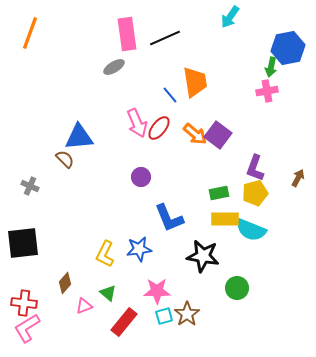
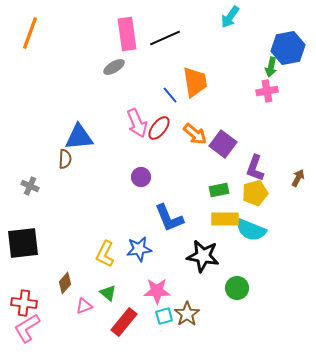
purple square: moved 5 px right, 9 px down
brown semicircle: rotated 48 degrees clockwise
green rectangle: moved 3 px up
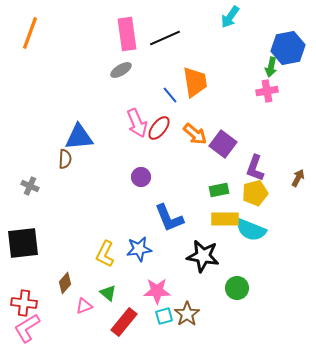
gray ellipse: moved 7 px right, 3 px down
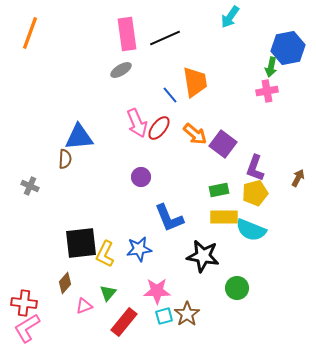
yellow rectangle: moved 1 px left, 2 px up
black square: moved 58 px right
green triangle: rotated 30 degrees clockwise
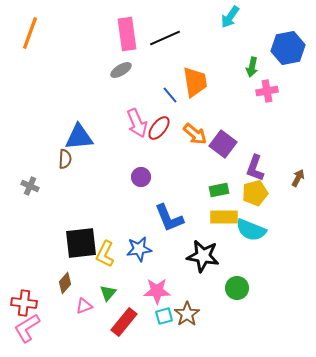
green arrow: moved 19 px left
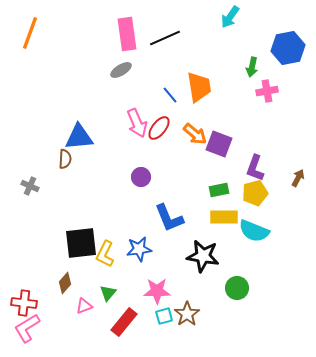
orange trapezoid: moved 4 px right, 5 px down
purple square: moved 4 px left; rotated 16 degrees counterclockwise
cyan semicircle: moved 3 px right, 1 px down
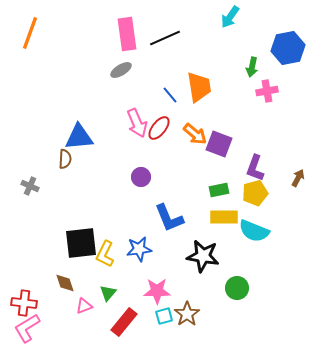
brown diamond: rotated 60 degrees counterclockwise
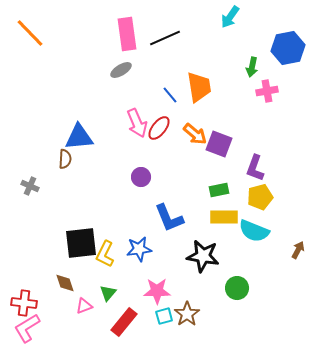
orange line: rotated 64 degrees counterclockwise
brown arrow: moved 72 px down
yellow pentagon: moved 5 px right, 4 px down
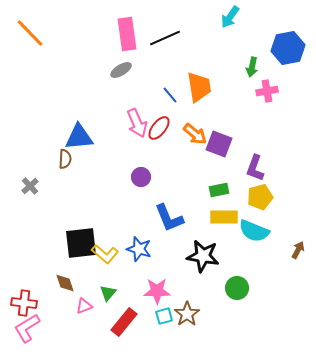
gray cross: rotated 24 degrees clockwise
blue star: rotated 25 degrees clockwise
yellow L-shape: rotated 76 degrees counterclockwise
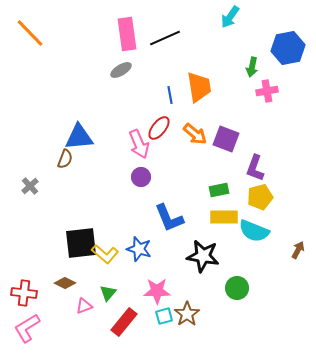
blue line: rotated 30 degrees clockwise
pink arrow: moved 2 px right, 21 px down
purple square: moved 7 px right, 5 px up
brown semicircle: rotated 18 degrees clockwise
brown diamond: rotated 45 degrees counterclockwise
red cross: moved 10 px up
